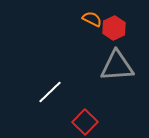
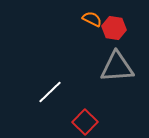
red hexagon: rotated 25 degrees counterclockwise
gray triangle: moved 1 px down
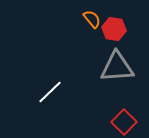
orange semicircle: rotated 24 degrees clockwise
red hexagon: moved 1 px down
red square: moved 39 px right
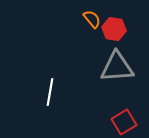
white line: rotated 36 degrees counterclockwise
red square: rotated 15 degrees clockwise
